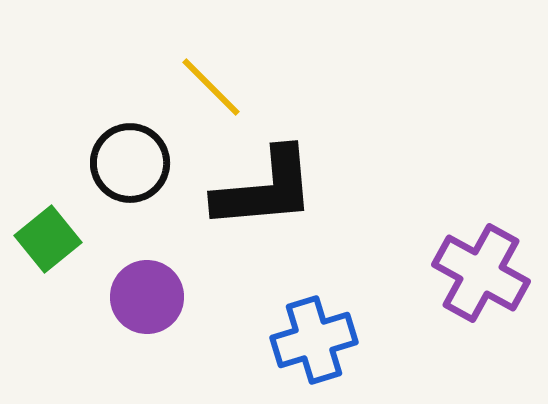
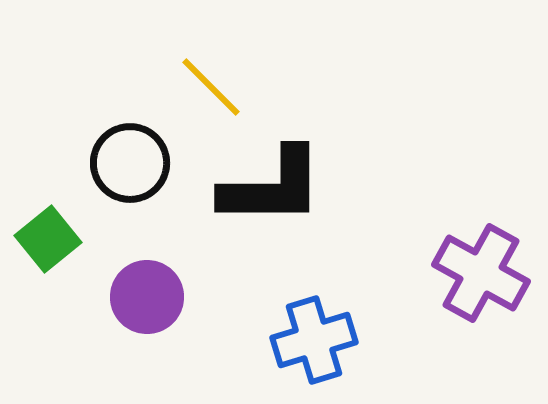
black L-shape: moved 7 px right, 2 px up; rotated 5 degrees clockwise
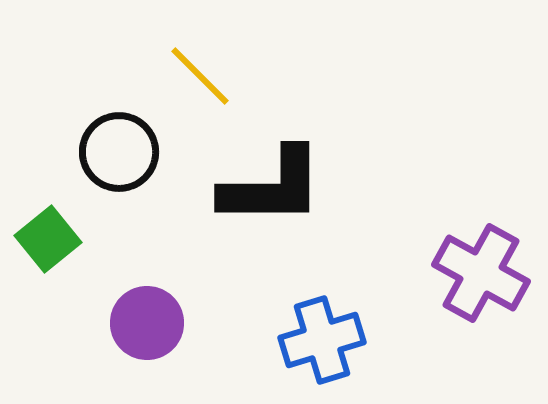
yellow line: moved 11 px left, 11 px up
black circle: moved 11 px left, 11 px up
purple circle: moved 26 px down
blue cross: moved 8 px right
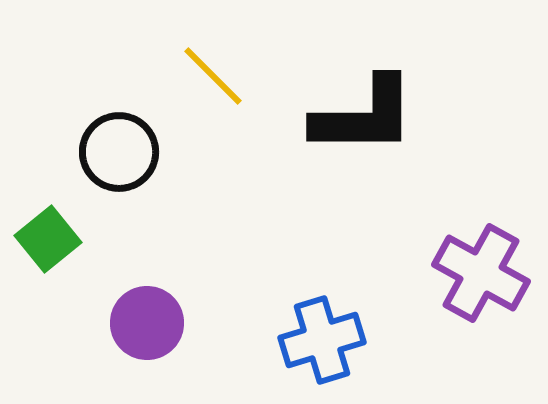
yellow line: moved 13 px right
black L-shape: moved 92 px right, 71 px up
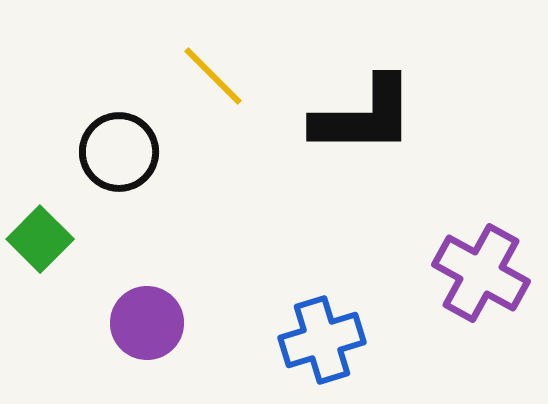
green square: moved 8 px left; rotated 6 degrees counterclockwise
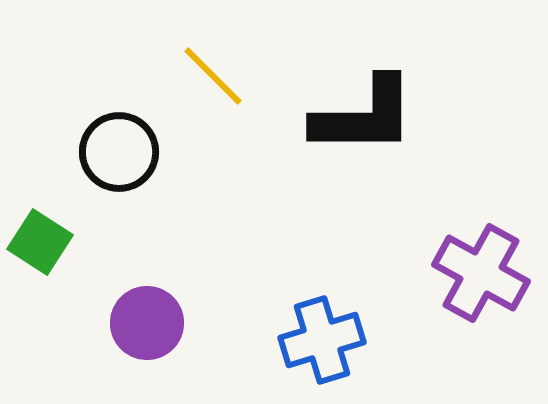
green square: moved 3 px down; rotated 12 degrees counterclockwise
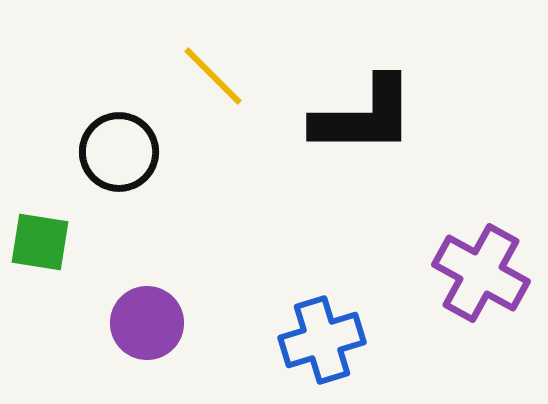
green square: rotated 24 degrees counterclockwise
